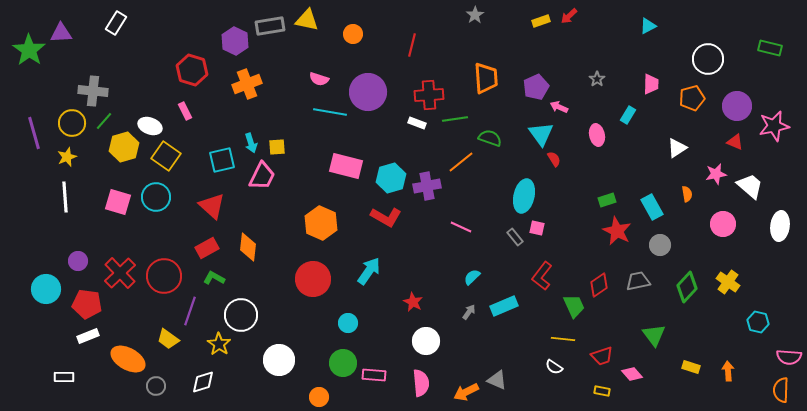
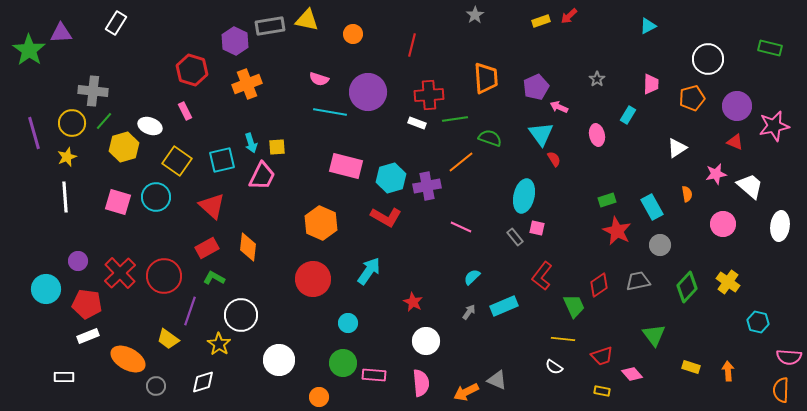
yellow square at (166, 156): moved 11 px right, 5 px down
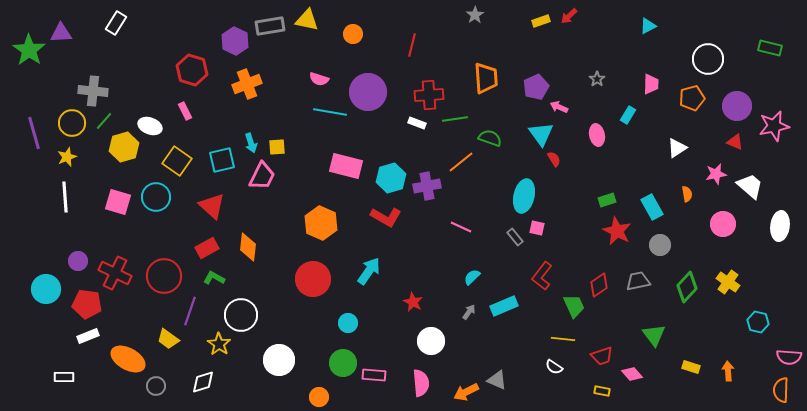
red cross at (120, 273): moved 5 px left; rotated 20 degrees counterclockwise
white circle at (426, 341): moved 5 px right
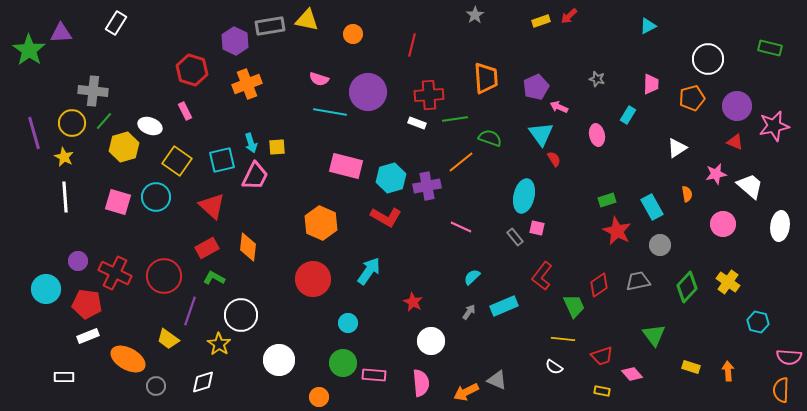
gray star at (597, 79): rotated 21 degrees counterclockwise
yellow star at (67, 157): moved 3 px left; rotated 24 degrees counterclockwise
pink trapezoid at (262, 176): moved 7 px left
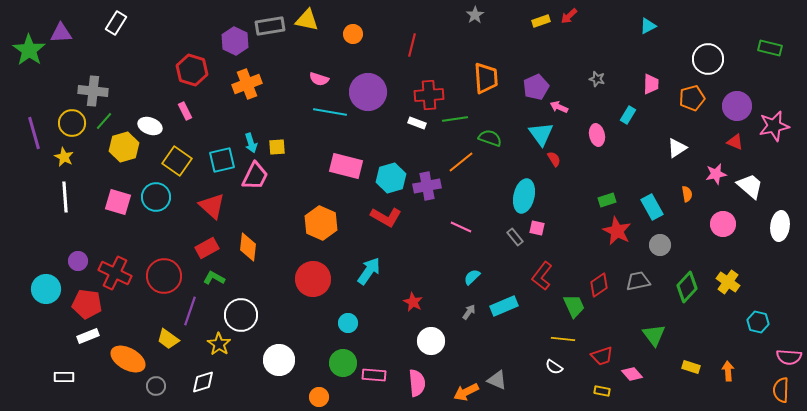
pink semicircle at (421, 383): moved 4 px left
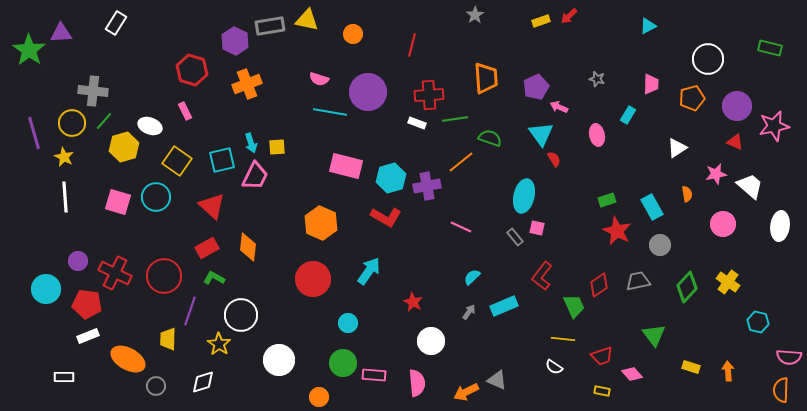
yellow trapezoid at (168, 339): rotated 55 degrees clockwise
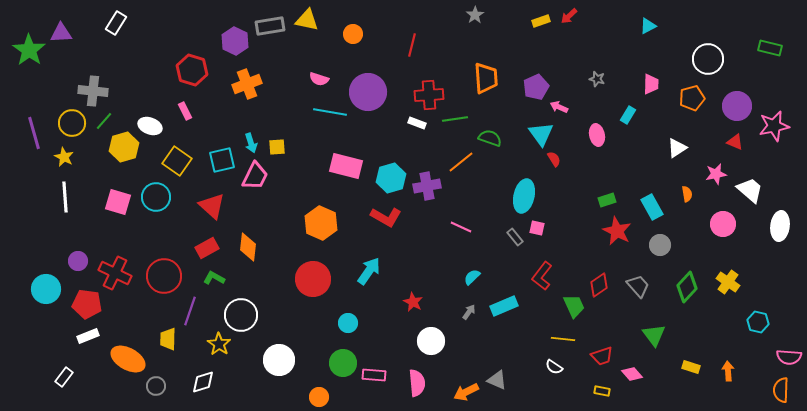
white trapezoid at (750, 186): moved 4 px down
gray trapezoid at (638, 281): moved 5 px down; rotated 60 degrees clockwise
white rectangle at (64, 377): rotated 54 degrees counterclockwise
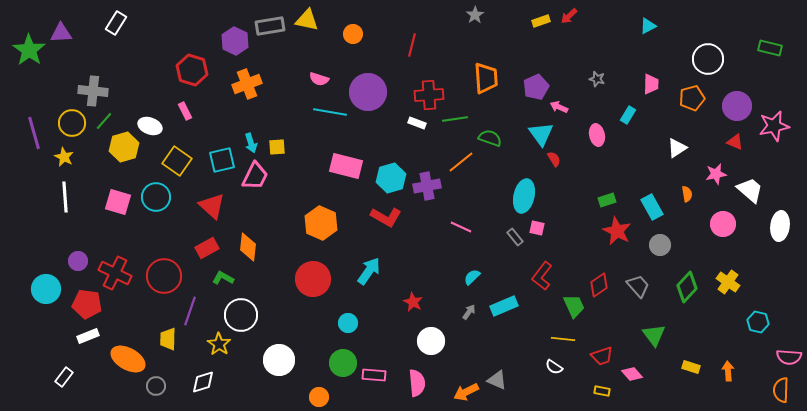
green L-shape at (214, 278): moved 9 px right
